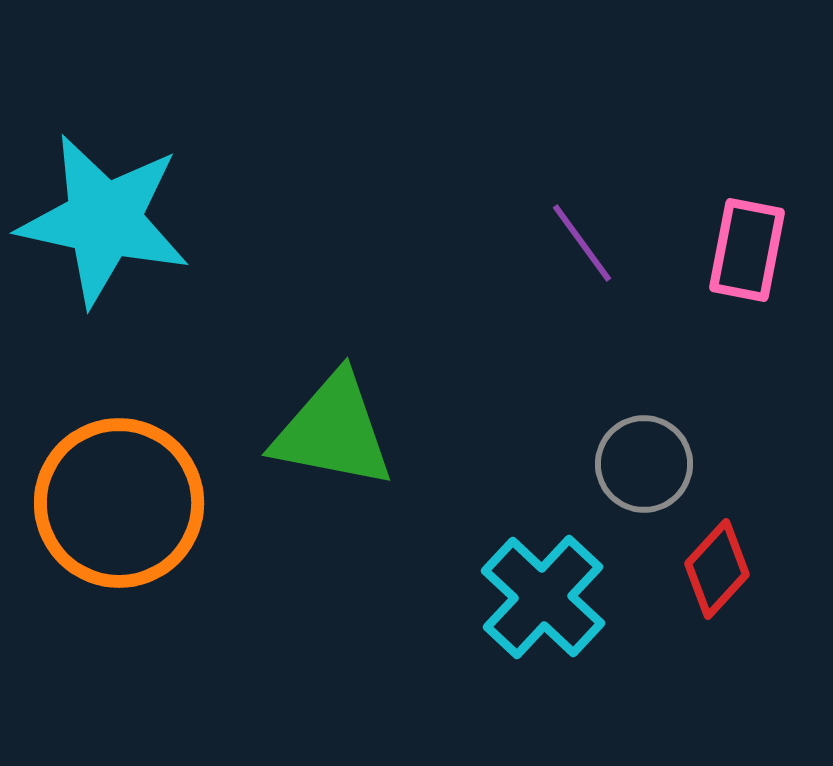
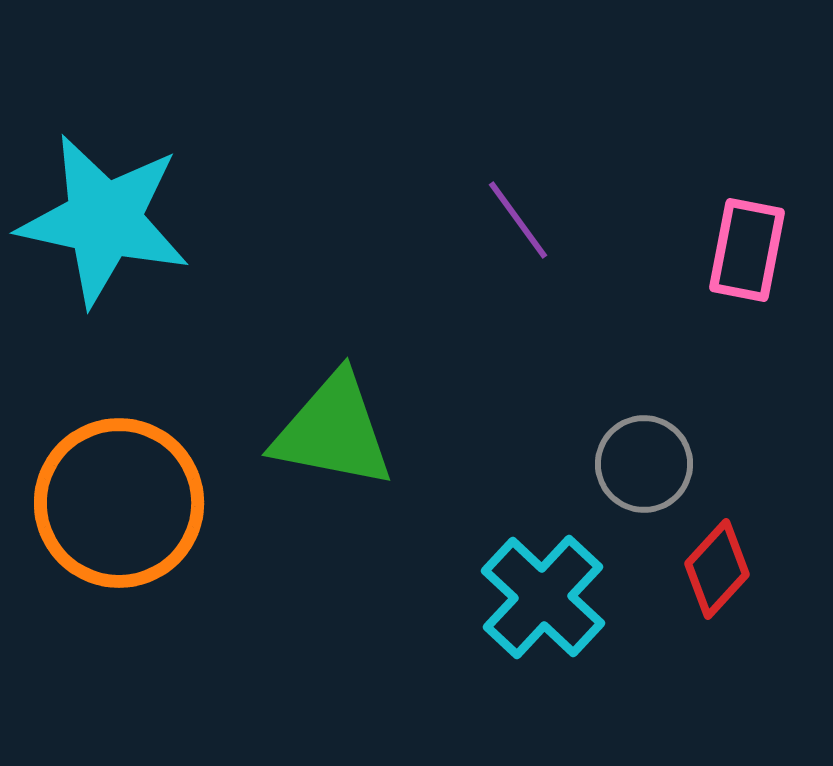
purple line: moved 64 px left, 23 px up
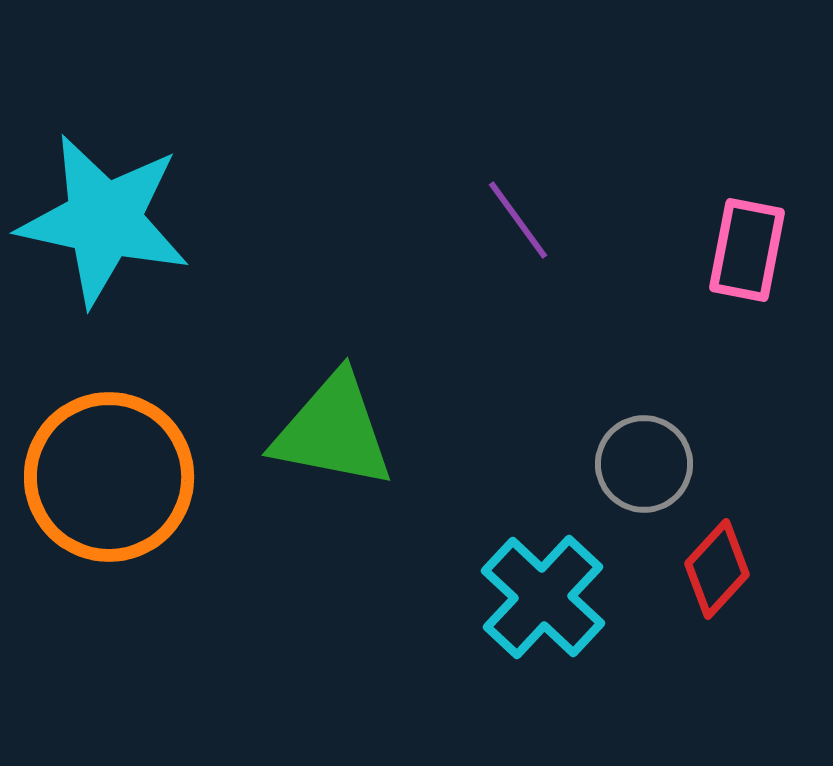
orange circle: moved 10 px left, 26 px up
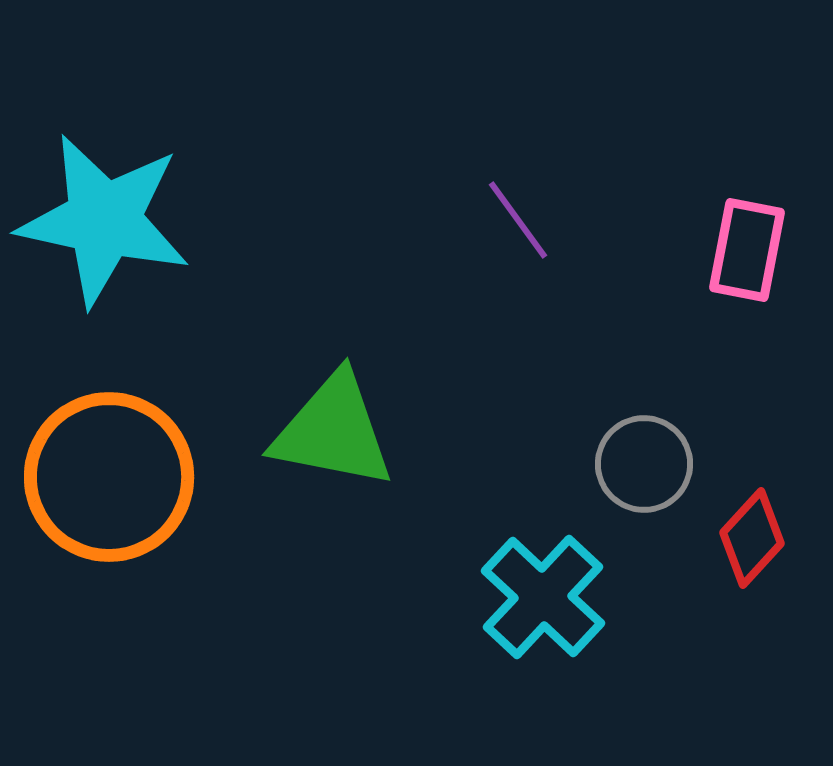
red diamond: moved 35 px right, 31 px up
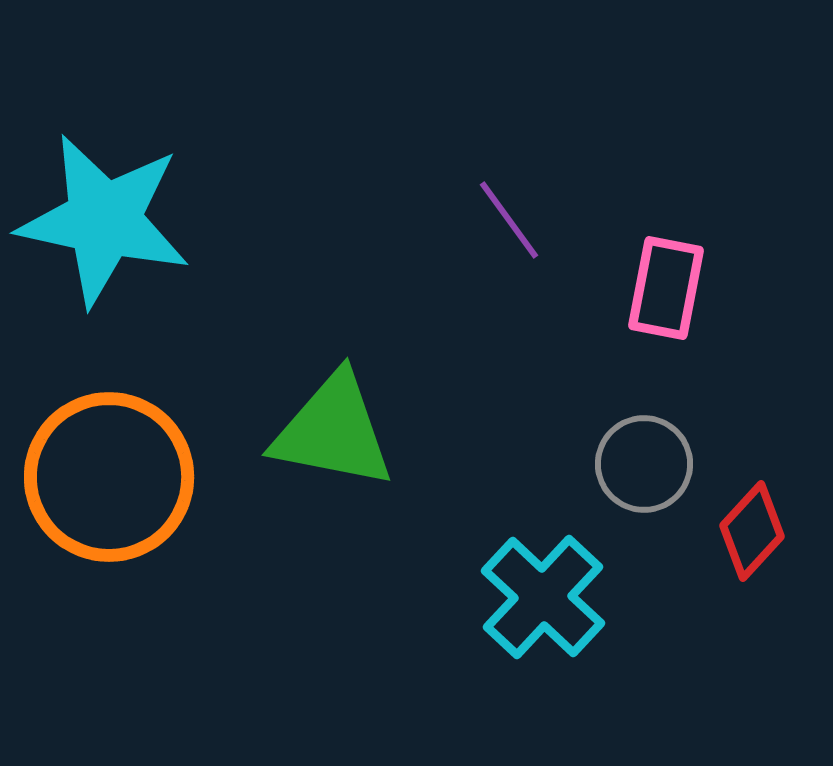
purple line: moved 9 px left
pink rectangle: moved 81 px left, 38 px down
red diamond: moved 7 px up
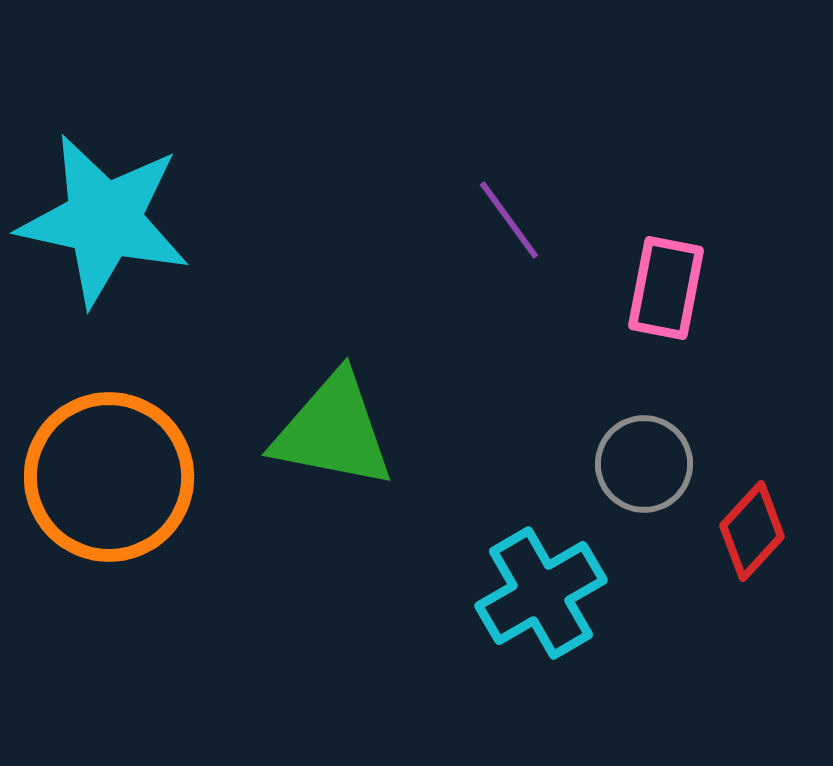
cyan cross: moved 2 px left, 4 px up; rotated 17 degrees clockwise
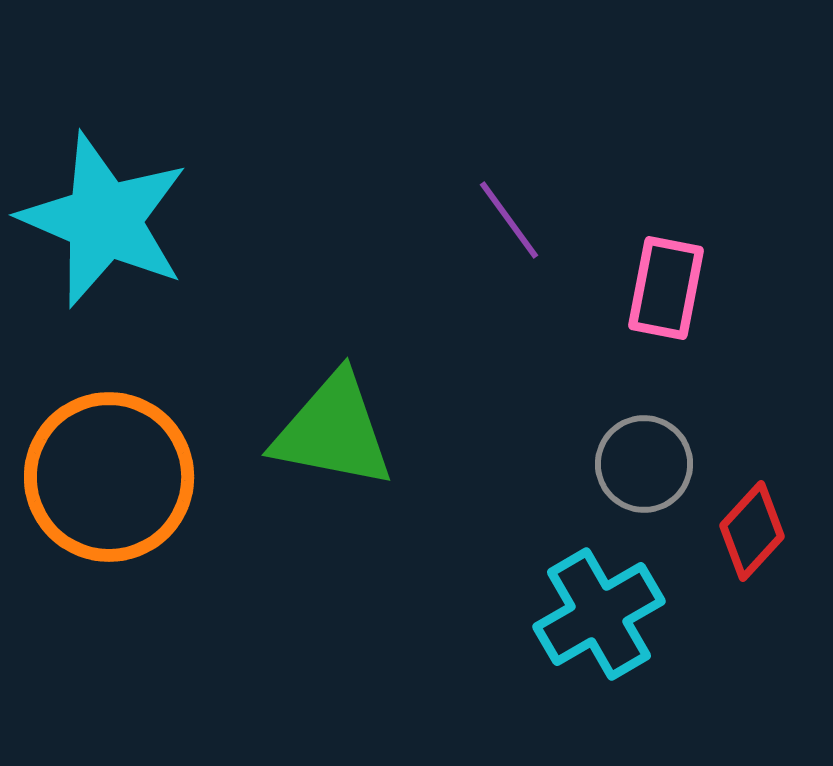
cyan star: rotated 11 degrees clockwise
cyan cross: moved 58 px right, 21 px down
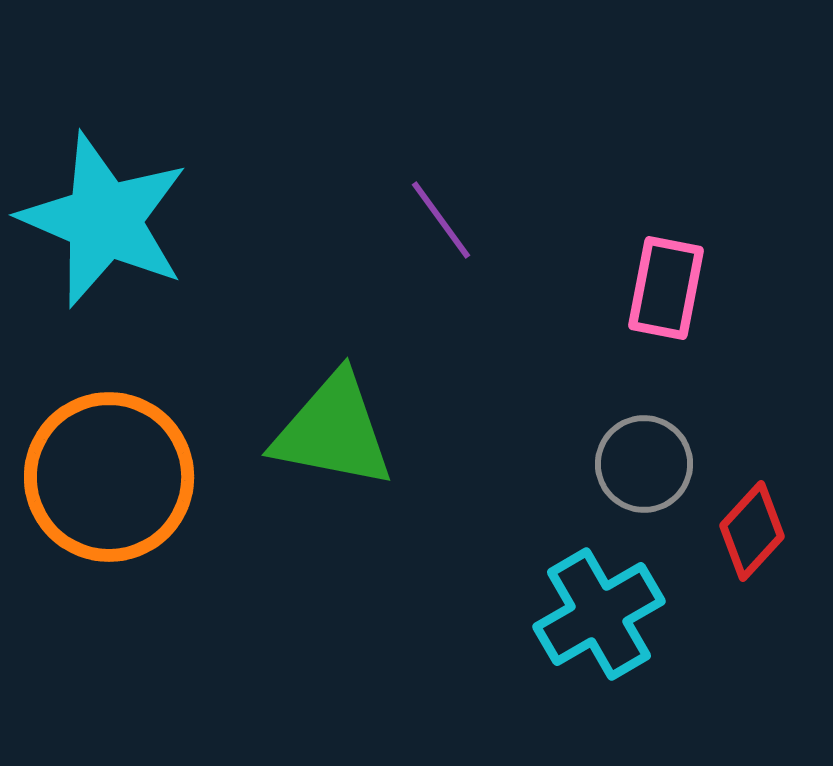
purple line: moved 68 px left
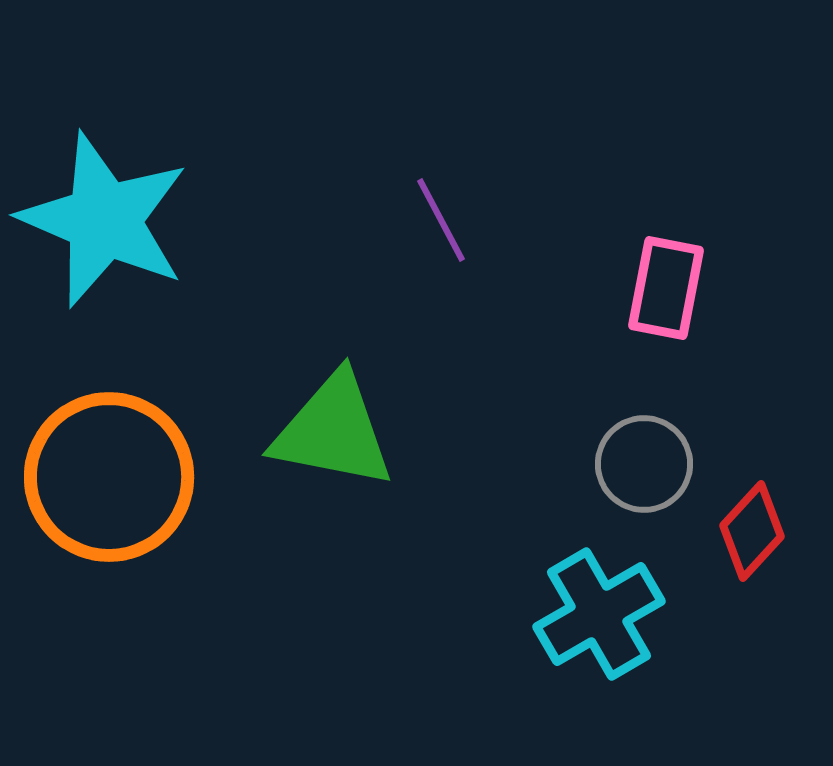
purple line: rotated 8 degrees clockwise
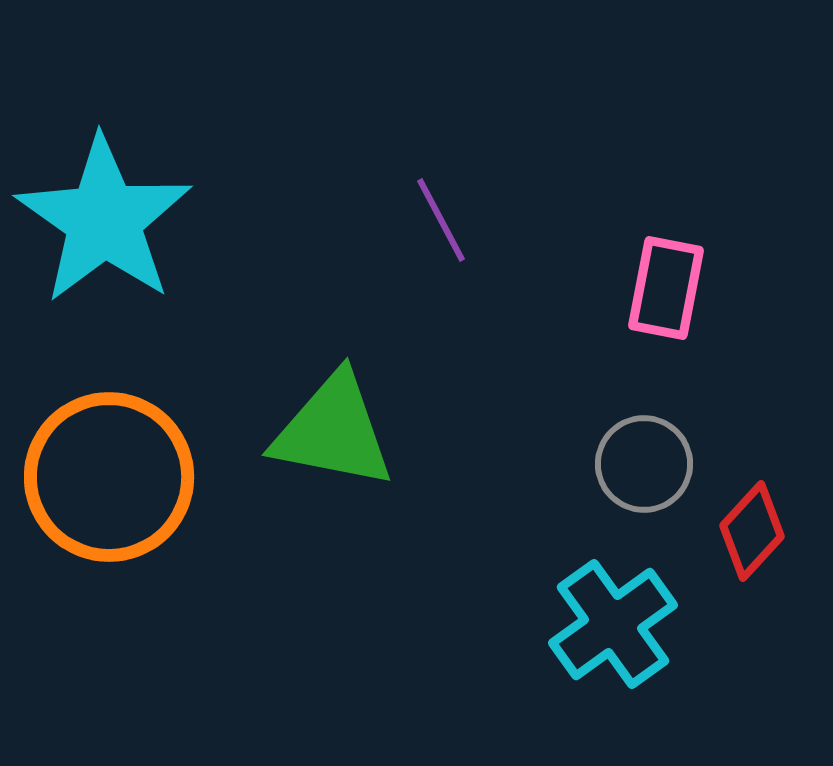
cyan star: rotated 12 degrees clockwise
cyan cross: moved 14 px right, 10 px down; rotated 6 degrees counterclockwise
